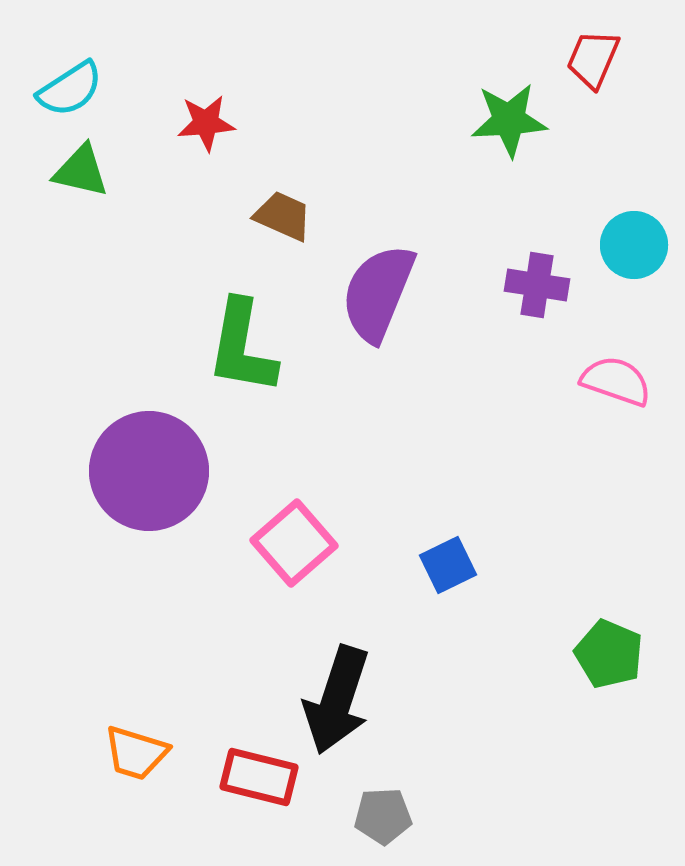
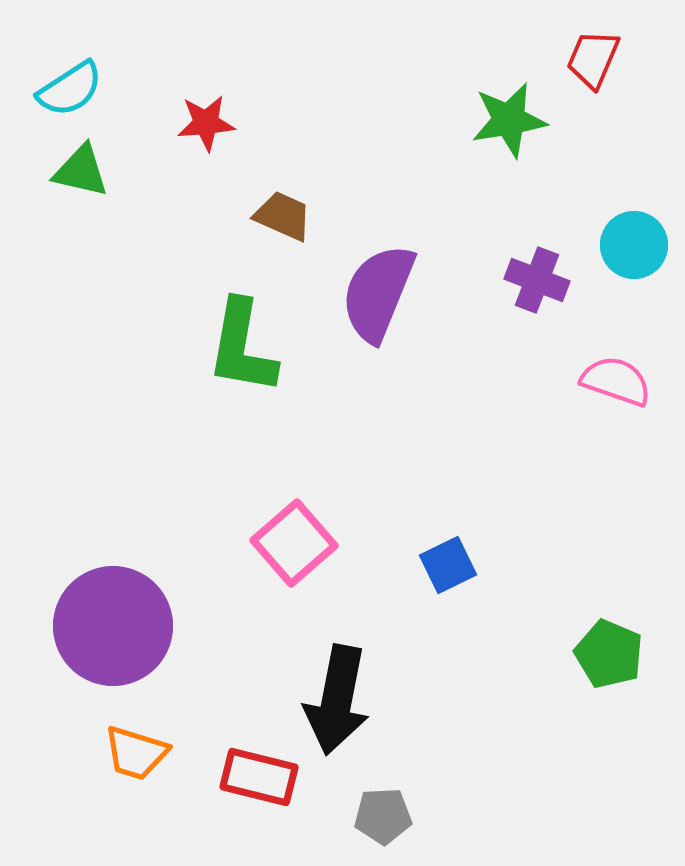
green star: rotated 6 degrees counterclockwise
purple cross: moved 5 px up; rotated 12 degrees clockwise
purple circle: moved 36 px left, 155 px down
black arrow: rotated 7 degrees counterclockwise
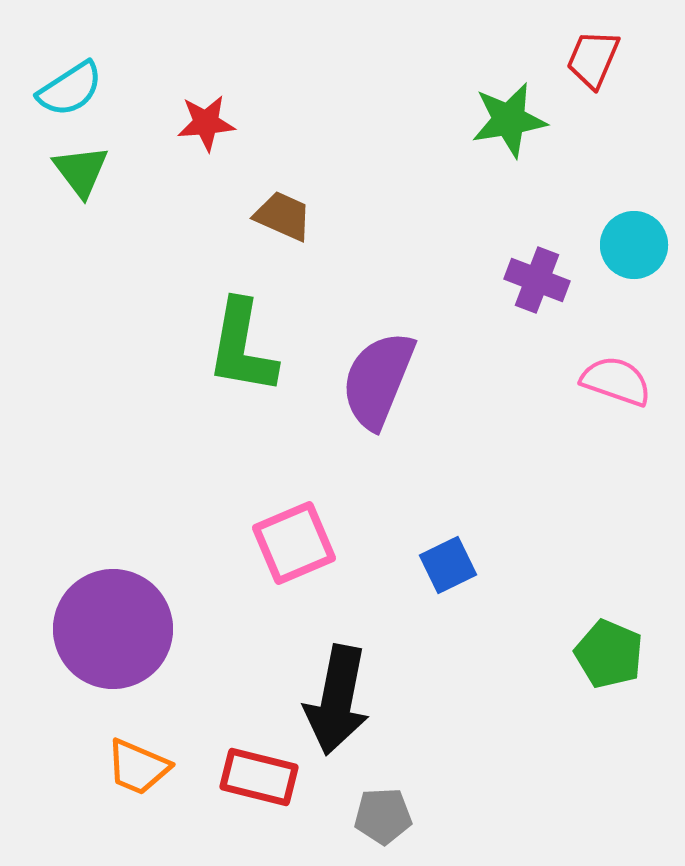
green triangle: rotated 40 degrees clockwise
purple semicircle: moved 87 px down
pink square: rotated 18 degrees clockwise
purple circle: moved 3 px down
orange trapezoid: moved 2 px right, 14 px down; rotated 6 degrees clockwise
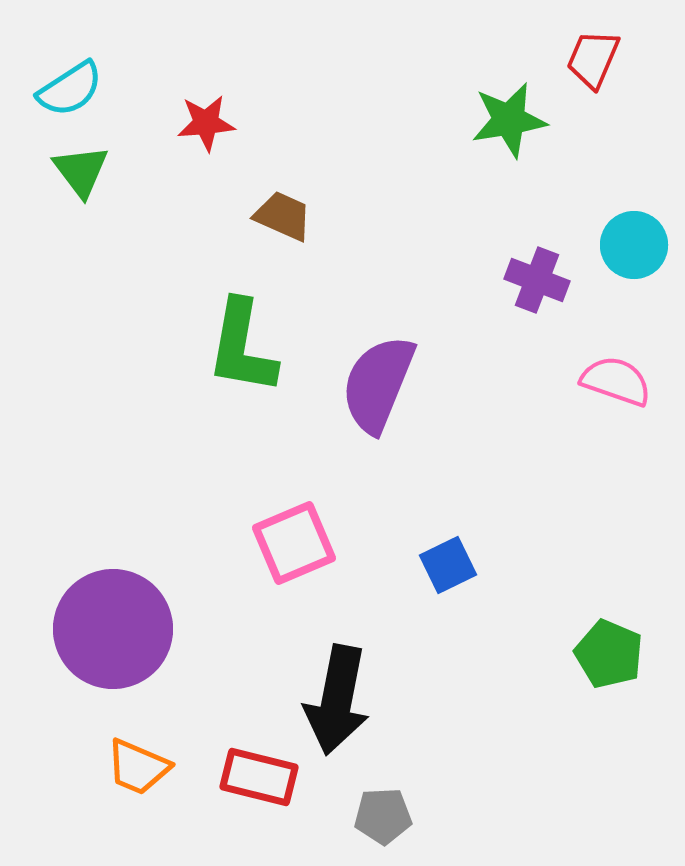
purple semicircle: moved 4 px down
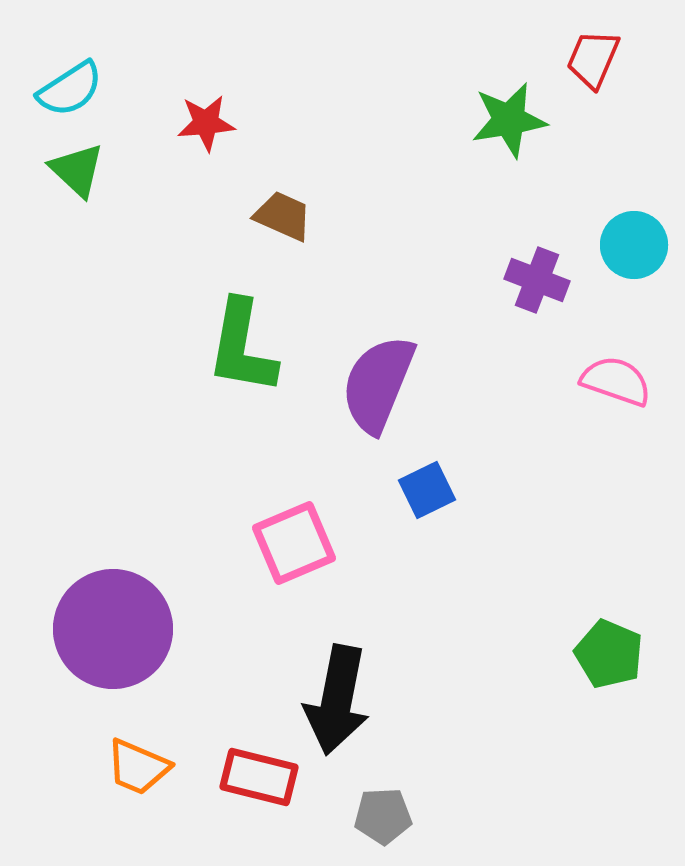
green triangle: moved 4 px left, 1 px up; rotated 10 degrees counterclockwise
blue square: moved 21 px left, 75 px up
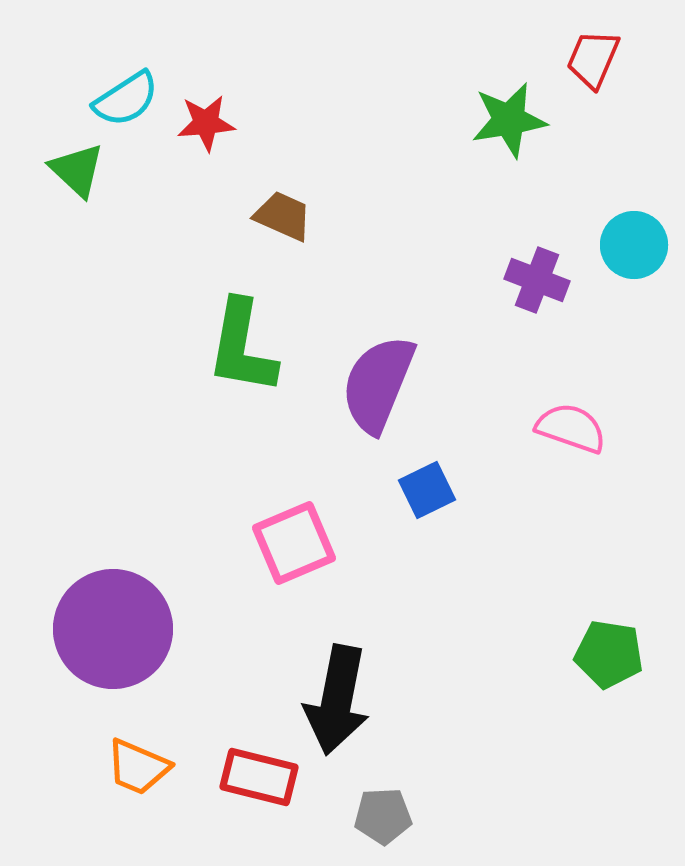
cyan semicircle: moved 56 px right, 10 px down
pink semicircle: moved 45 px left, 47 px down
green pentagon: rotated 14 degrees counterclockwise
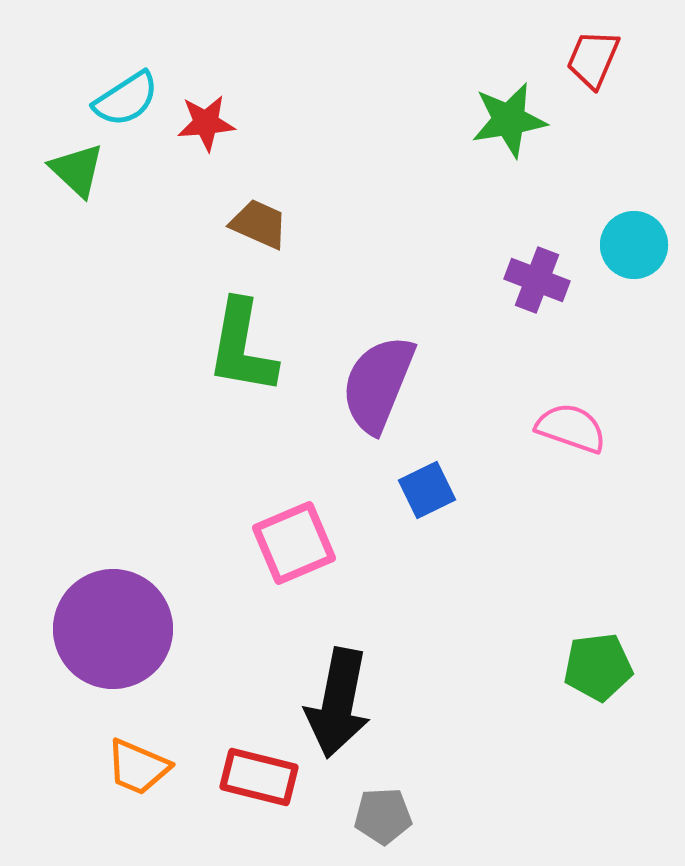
brown trapezoid: moved 24 px left, 8 px down
green pentagon: moved 11 px left, 13 px down; rotated 16 degrees counterclockwise
black arrow: moved 1 px right, 3 px down
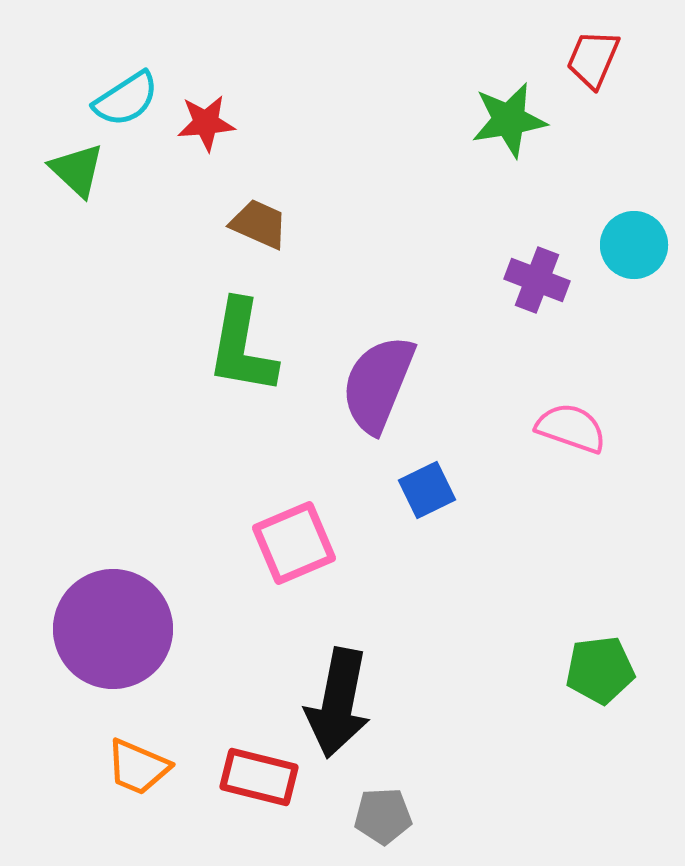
green pentagon: moved 2 px right, 3 px down
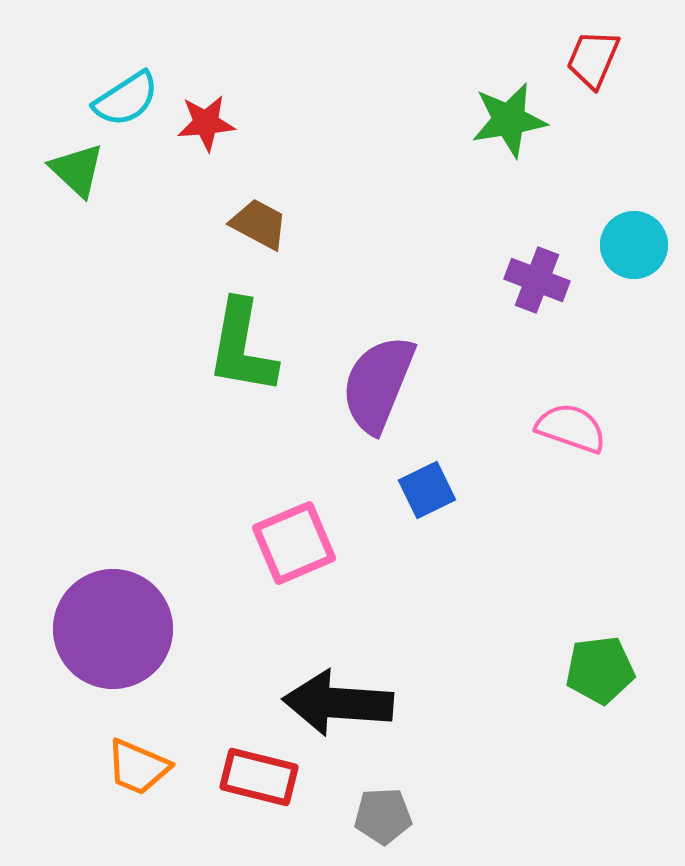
brown trapezoid: rotated 4 degrees clockwise
black arrow: rotated 83 degrees clockwise
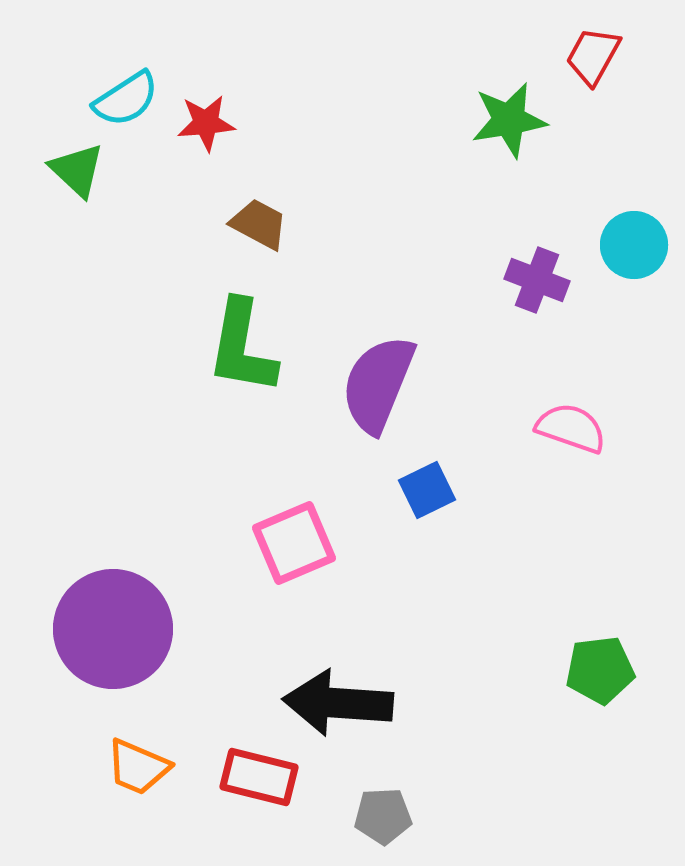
red trapezoid: moved 3 px up; rotated 6 degrees clockwise
